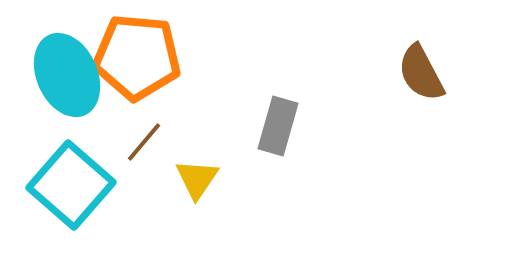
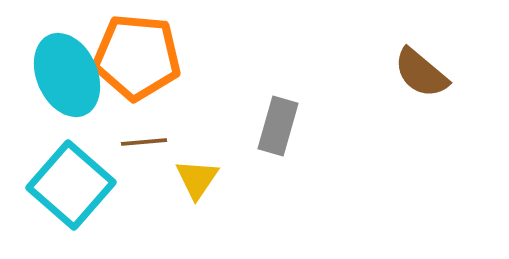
brown semicircle: rotated 22 degrees counterclockwise
brown line: rotated 45 degrees clockwise
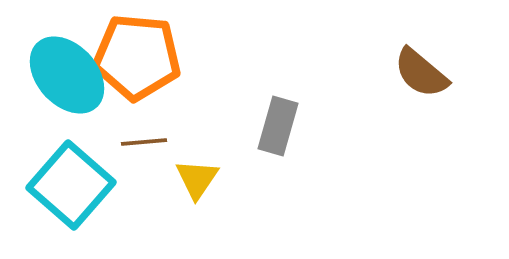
cyan ellipse: rotated 18 degrees counterclockwise
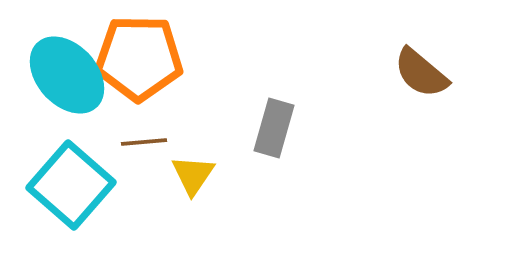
orange pentagon: moved 2 px right, 1 px down; rotated 4 degrees counterclockwise
gray rectangle: moved 4 px left, 2 px down
yellow triangle: moved 4 px left, 4 px up
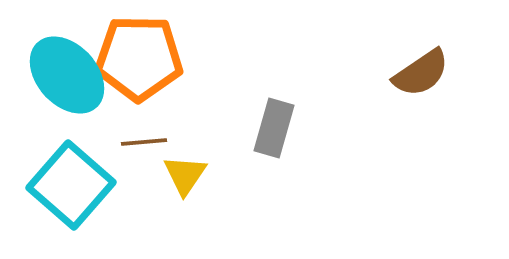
brown semicircle: rotated 74 degrees counterclockwise
yellow triangle: moved 8 px left
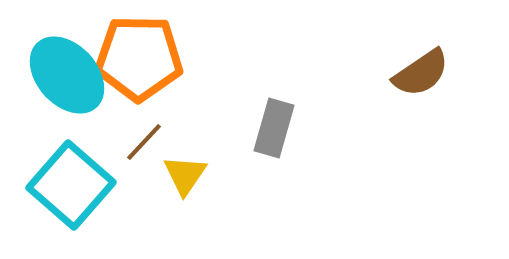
brown line: rotated 42 degrees counterclockwise
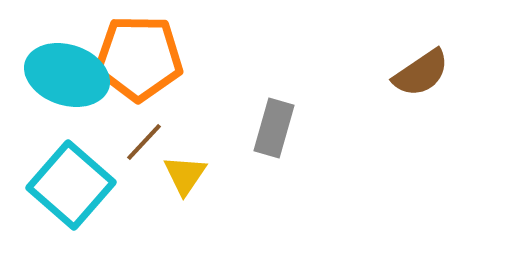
cyan ellipse: rotated 30 degrees counterclockwise
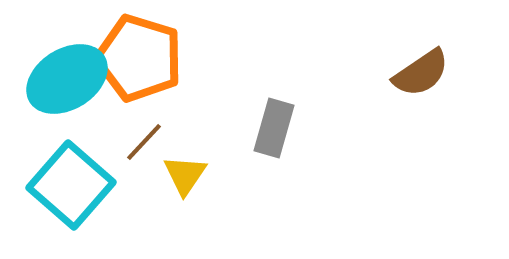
orange pentagon: rotated 16 degrees clockwise
cyan ellipse: moved 4 px down; rotated 50 degrees counterclockwise
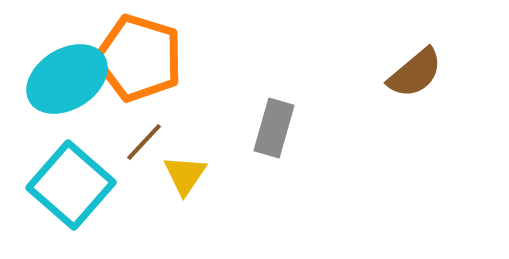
brown semicircle: moved 6 px left; rotated 6 degrees counterclockwise
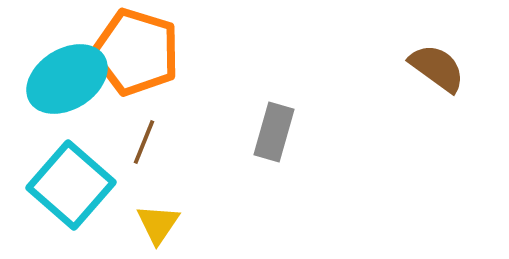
orange pentagon: moved 3 px left, 6 px up
brown semicircle: moved 22 px right, 5 px up; rotated 104 degrees counterclockwise
gray rectangle: moved 4 px down
brown line: rotated 21 degrees counterclockwise
yellow triangle: moved 27 px left, 49 px down
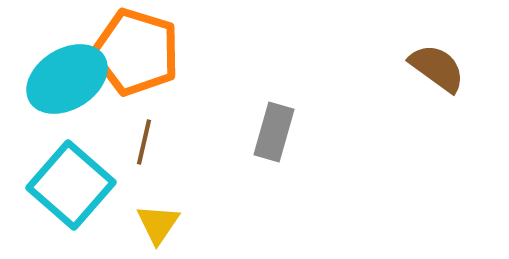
brown line: rotated 9 degrees counterclockwise
